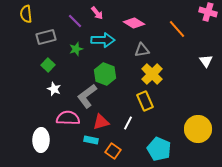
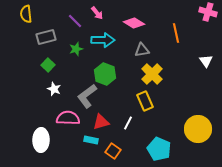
orange line: moved 1 px left, 4 px down; rotated 30 degrees clockwise
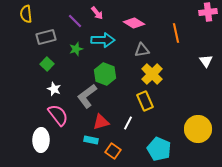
pink cross: rotated 24 degrees counterclockwise
green square: moved 1 px left, 1 px up
pink semicircle: moved 10 px left, 3 px up; rotated 50 degrees clockwise
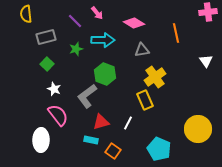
yellow cross: moved 3 px right, 3 px down; rotated 10 degrees clockwise
yellow rectangle: moved 1 px up
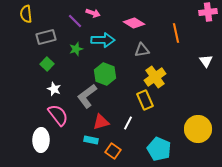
pink arrow: moved 4 px left; rotated 32 degrees counterclockwise
